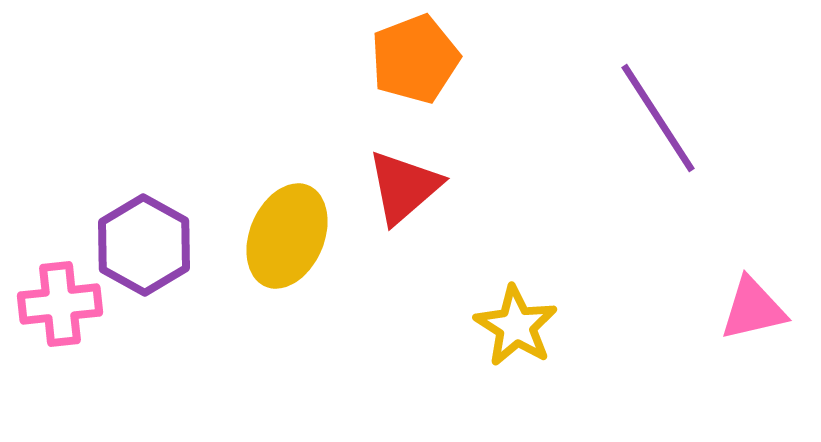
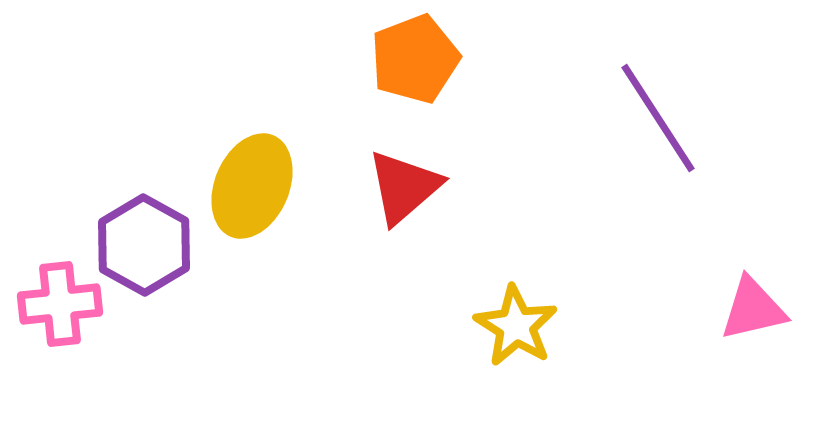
yellow ellipse: moved 35 px left, 50 px up
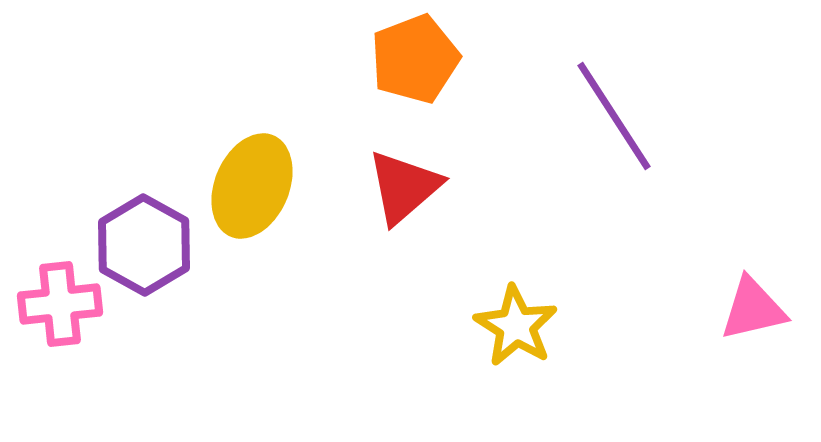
purple line: moved 44 px left, 2 px up
